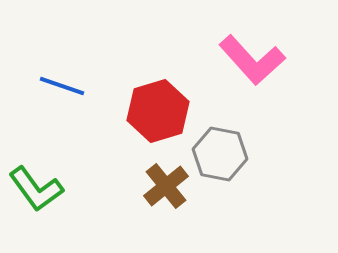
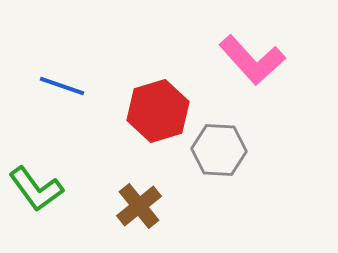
gray hexagon: moved 1 px left, 4 px up; rotated 8 degrees counterclockwise
brown cross: moved 27 px left, 20 px down
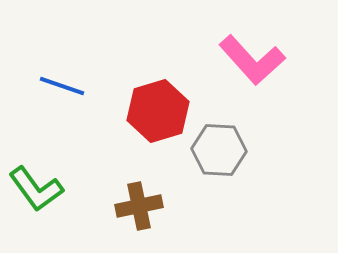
brown cross: rotated 27 degrees clockwise
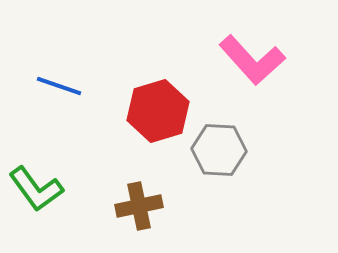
blue line: moved 3 px left
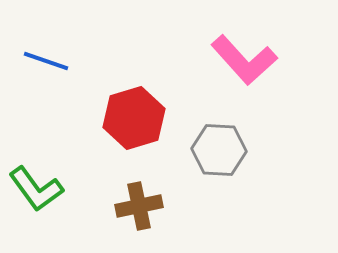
pink L-shape: moved 8 px left
blue line: moved 13 px left, 25 px up
red hexagon: moved 24 px left, 7 px down
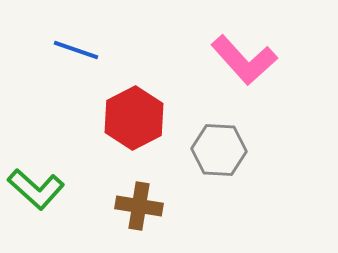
blue line: moved 30 px right, 11 px up
red hexagon: rotated 10 degrees counterclockwise
green L-shape: rotated 12 degrees counterclockwise
brown cross: rotated 21 degrees clockwise
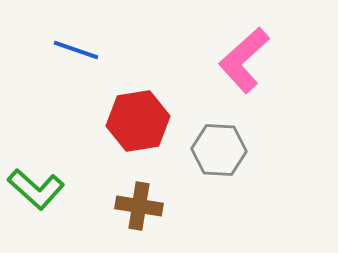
pink L-shape: rotated 90 degrees clockwise
red hexagon: moved 4 px right, 3 px down; rotated 18 degrees clockwise
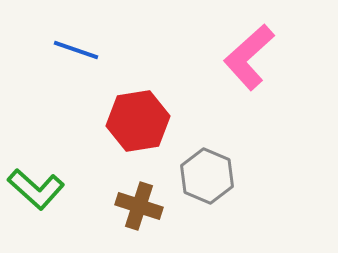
pink L-shape: moved 5 px right, 3 px up
gray hexagon: moved 12 px left, 26 px down; rotated 20 degrees clockwise
brown cross: rotated 9 degrees clockwise
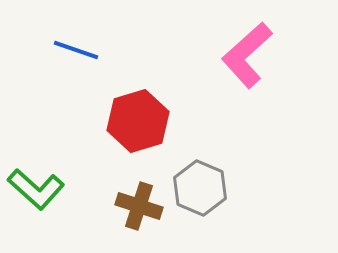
pink L-shape: moved 2 px left, 2 px up
red hexagon: rotated 8 degrees counterclockwise
gray hexagon: moved 7 px left, 12 px down
